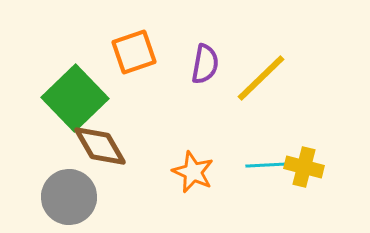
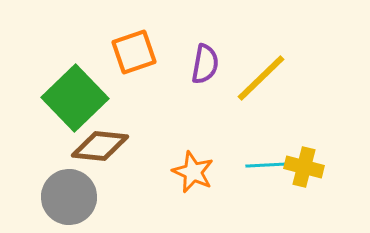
brown diamond: rotated 54 degrees counterclockwise
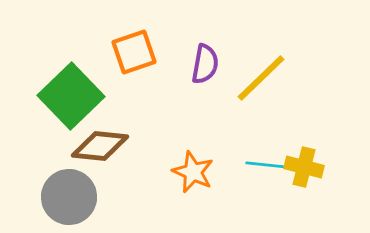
green square: moved 4 px left, 2 px up
cyan line: rotated 9 degrees clockwise
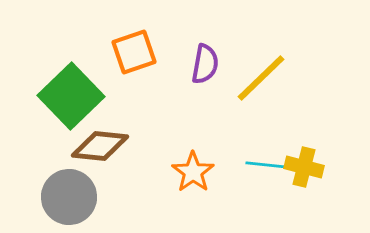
orange star: rotated 12 degrees clockwise
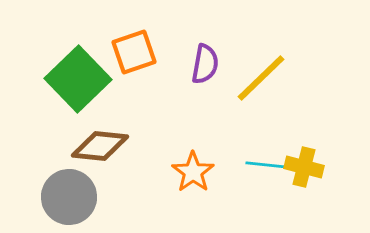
green square: moved 7 px right, 17 px up
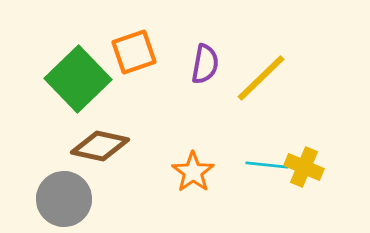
brown diamond: rotated 6 degrees clockwise
yellow cross: rotated 9 degrees clockwise
gray circle: moved 5 px left, 2 px down
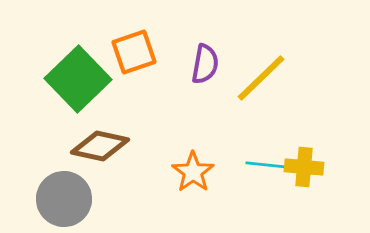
yellow cross: rotated 18 degrees counterclockwise
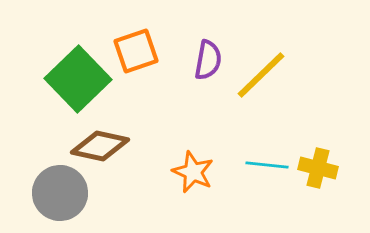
orange square: moved 2 px right, 1 px up
purple semicircle: moved 3 px right, 4 px up
yellow line: moved 3 px up
yellow cross: moved 14 px right, 1 px down; rotated 9 degrees clockwise
orange star: rotated 12 degrees counterclockwise
gray circle: moved 4 px left, 6 px up
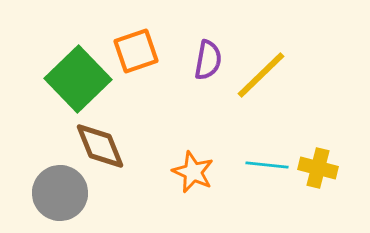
brown diamond: rotated 56 degrees clockwise
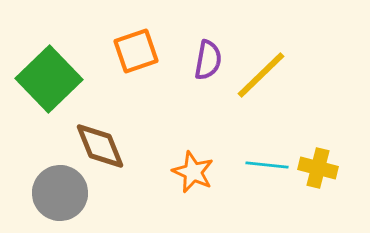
green square: moved 29 px left
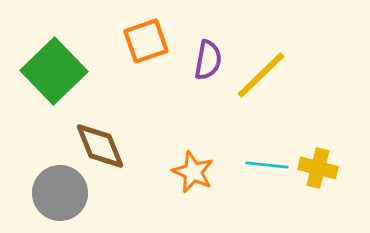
orange square: moved 10 px right, 10 px up
green square: moved 5 px right, 8 px up
